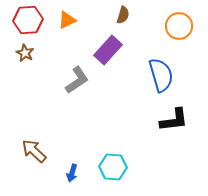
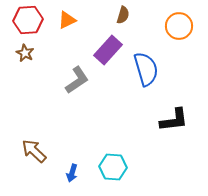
blue semicircle: moved 15 px left, 6 px up
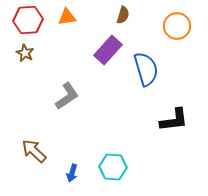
orange triangle: moved 3 px up; rotated 18 degrees clockwise
orange circle: moved 2 px left
gray L-shape: moved 10 px left, 16 px down
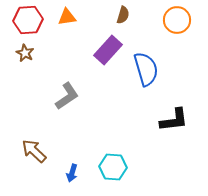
orange circle: moved 6 px up
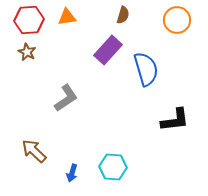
red hexagon: moved 1 px right
brown star: moved 2 px right, 1 px up
gray L-shape: moved 1 px left, 2 px down
black L-shape: moved 1 px right
